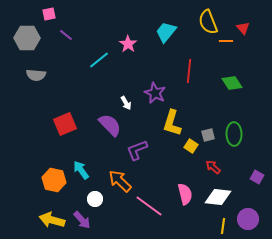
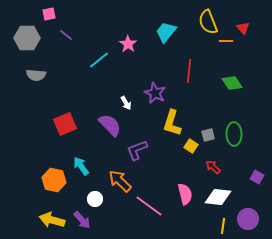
cyan arrow: moved 4 px up
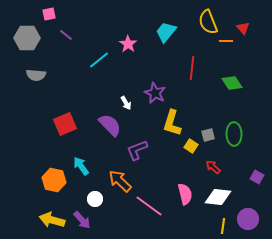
red line: moved 3 px right, 3 px up
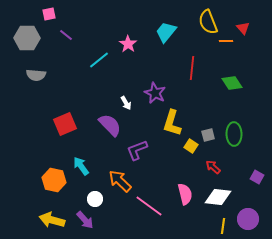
purple arrow: moved 3 px right
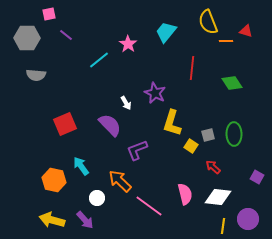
red triangle: moved 3 px right, 3 px down; rotated 32 degrees counterclockwise
white circle: moved 2 px right, 1 px up
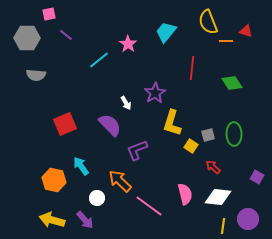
purple star: rotated 15 degrees clockwise
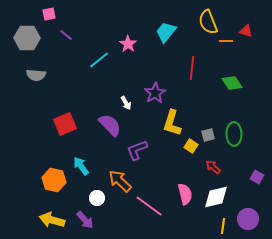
white diamond: moved 2 px left; rotated 20 degrees counterclockwise
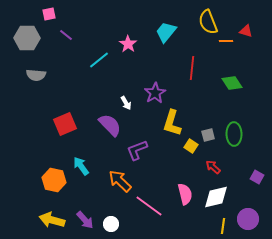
white circle: moved 14 px right, 26 px down
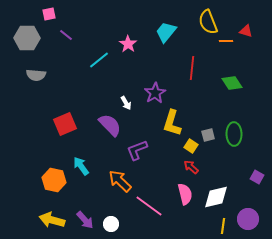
red arrow: moved 22 px left
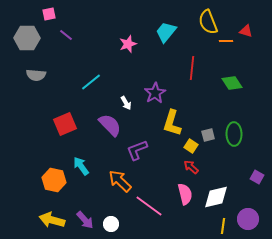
pink star: rotated 18 degrees clockwise
cyan line: moved 8 px left, 22 px down
